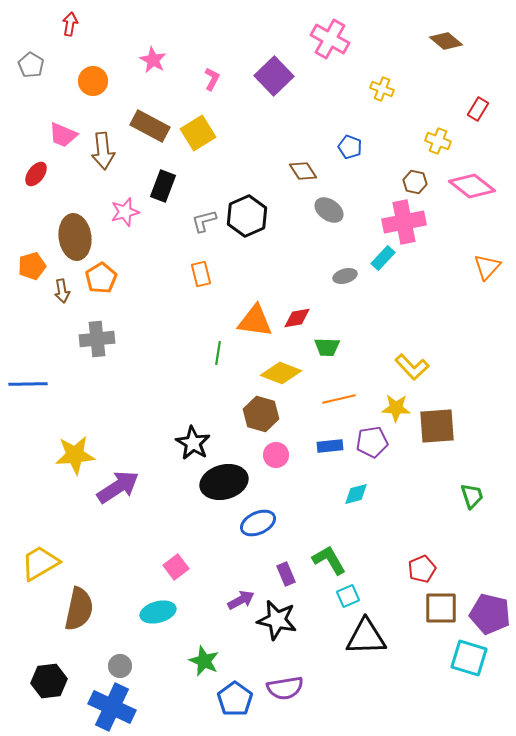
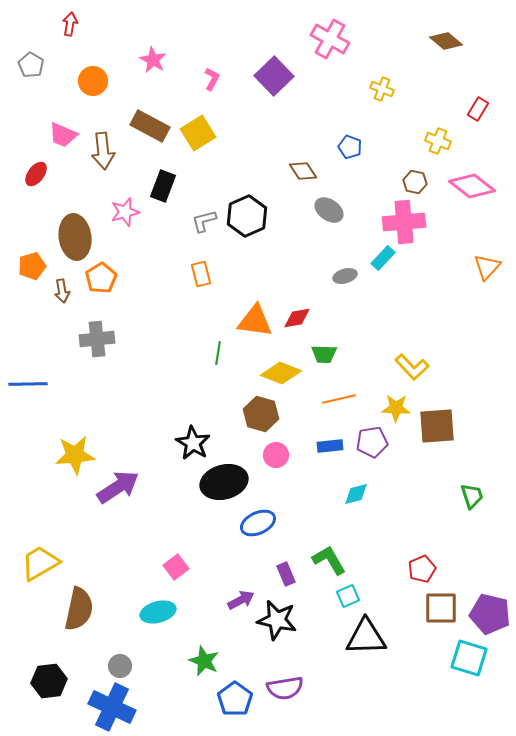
pink cross at (404, 222): rotated 6 degrees clockwise
green trapezoid at (327, 347): moved 3 px left, 7 px down
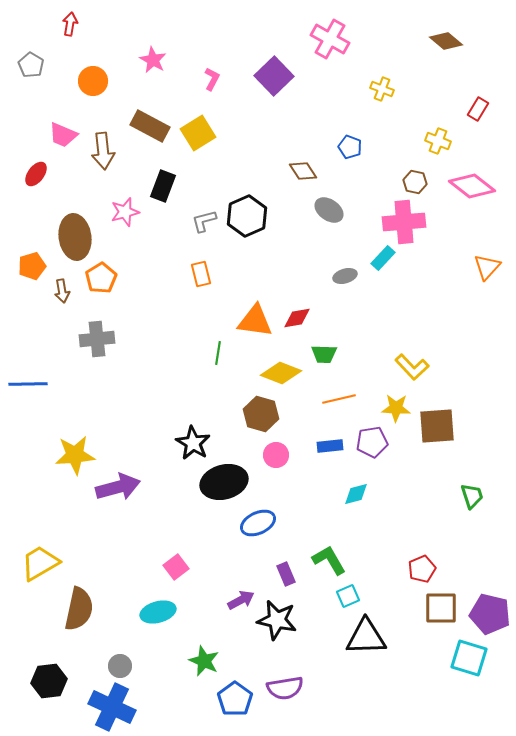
purple arrow at (118, 487): rotated 18 degrees clockwise
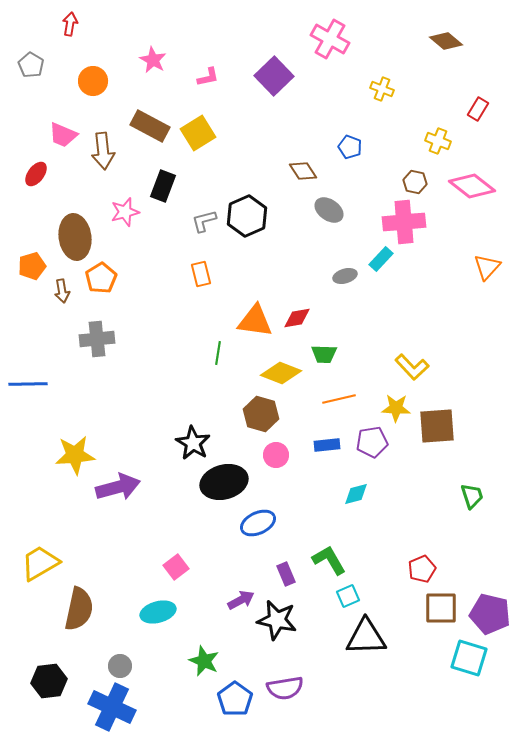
pink L-shape at (212, 79): moved 4 px left, 2 px up; rotated 50 degrees clockwise
cyan rectangle at (383, 258): moved 2 px left, 1 px down
blue rectangle at (330, 446): moved 3 px left, 1 px up
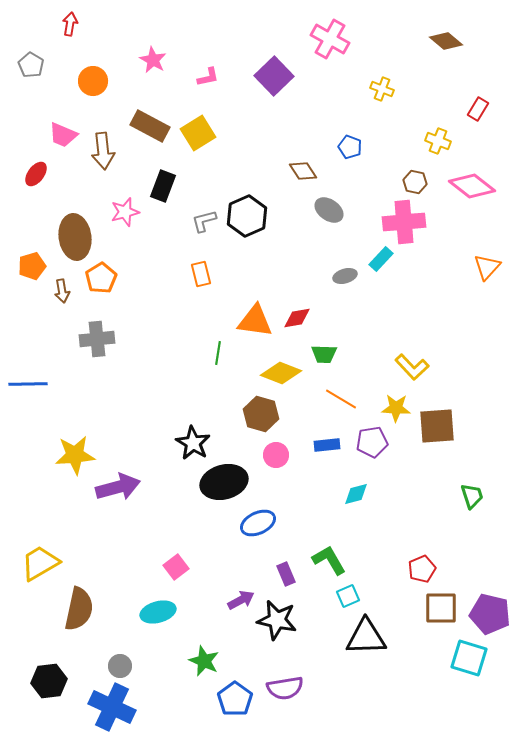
orange line at (339, 399): moved 2 px right; rotated 44 degrees clockwise
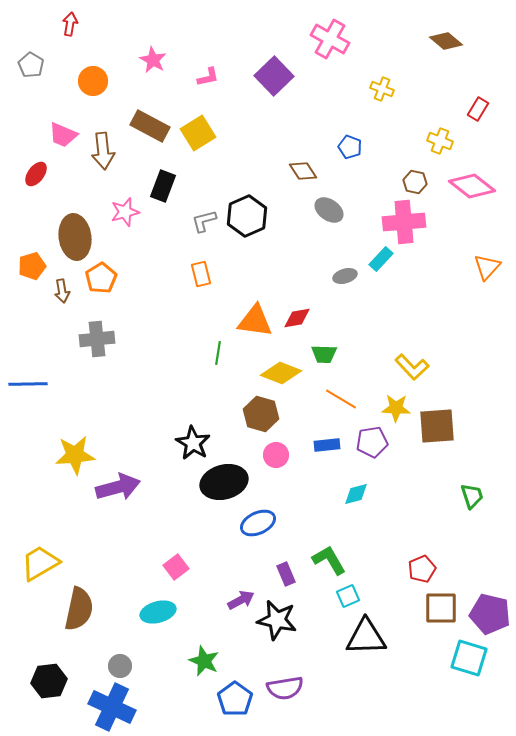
yellow cross at (438, 141): moved 2 px right
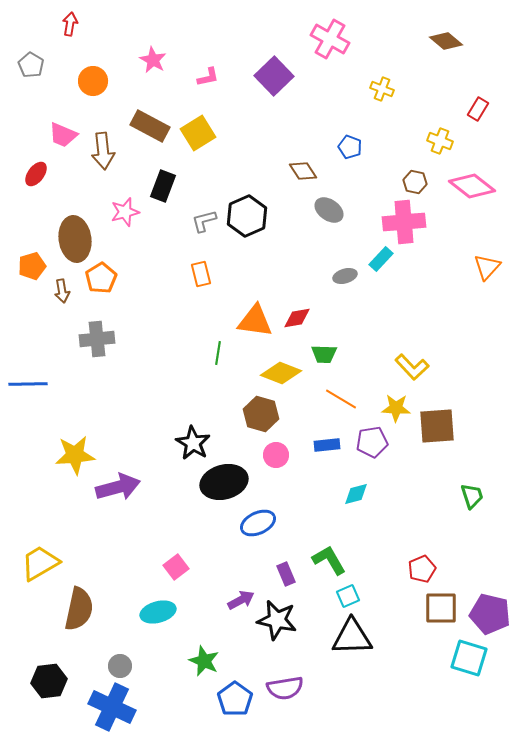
brown ellipse at (75, 237): moved 2 px down
black triangle at (366, 637): moved 14 px left
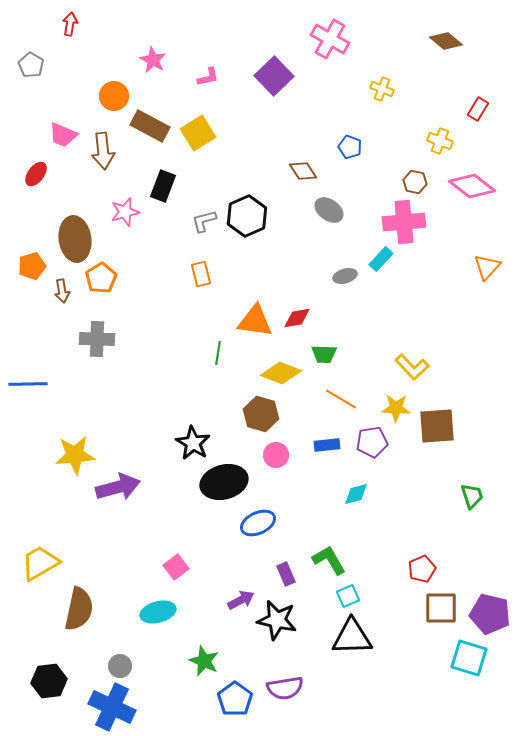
orange circle at (93, 81): moved 21 px right, 15 px down
gray cross at (97, 339): rotated 8 degrees clockwise
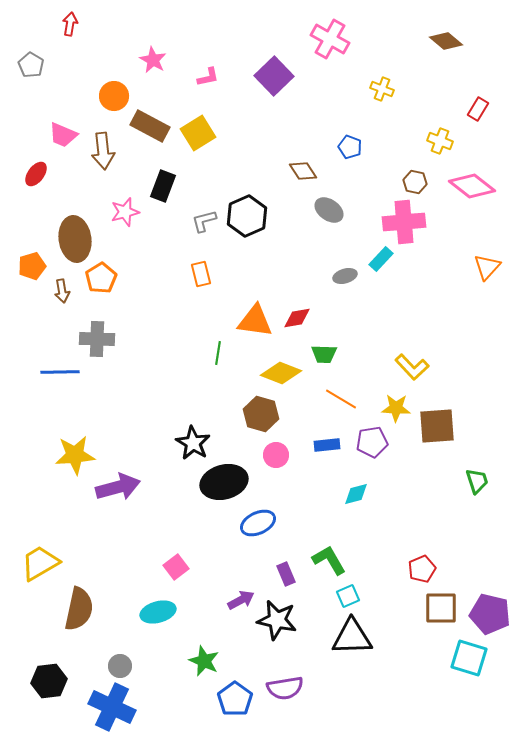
blue line at (28, 384): moved 32 px right, 12 px up
green trapezoid at (472, 496): moved 5 px right, 15 px up
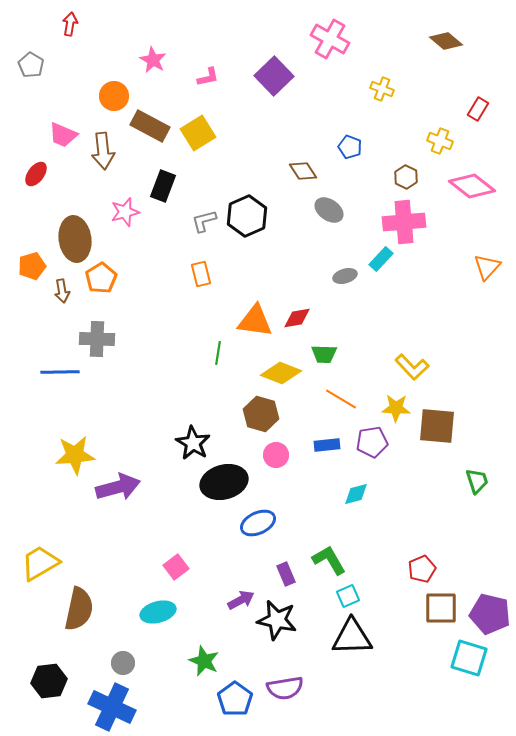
brown hexagon at (415, 182): moved 9 px left, 5 px up; rotated 15 degrees clockwise
brown square at (437, 426): rotated 9 degrees clockwise
gray circle at (120, 666): moved 3 px right, 3 px up
